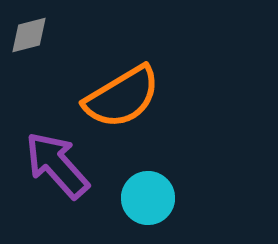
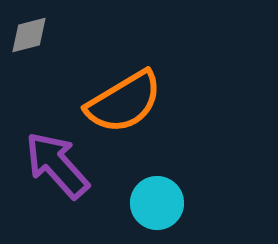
orange semicircle: moved 2 px right, 5 px down
cyan circle: moved 9 px right, 5 px down
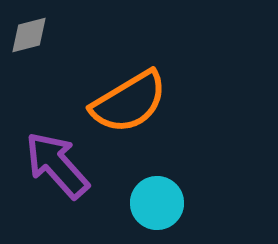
orange semicircle: moved 5 px right
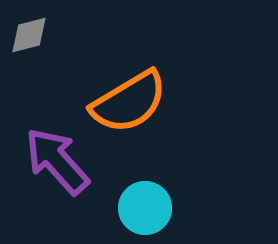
purple arrow: moved 4 px up
cyan circle: moved 12 px left, 5 px down
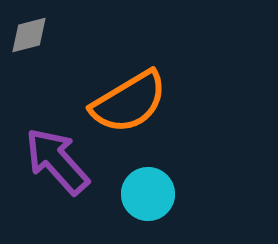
cyan circle: moved 3 px right, 14 px up
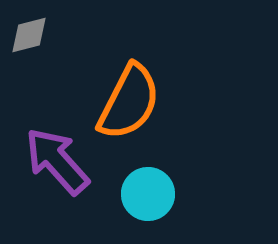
orange semicircle: rotated 32 degrees counterclockwise
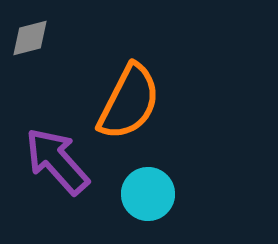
gray diamond: moved 1 px right, 3 px down
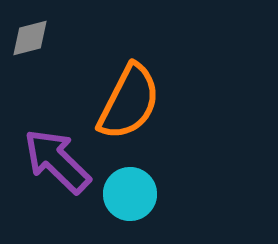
purple arrow: rotated 4 degrees counterclockwise
cyan circle: moved 18 px left
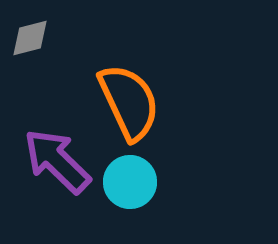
orange semicircle: rotated 52 degrees counterclockwise
cyan circle: moved 12 px up
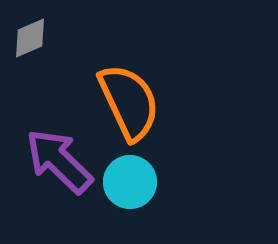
gray diamond: rotated 9 degrees counterclockwise
purple arrow: moved 2 px right
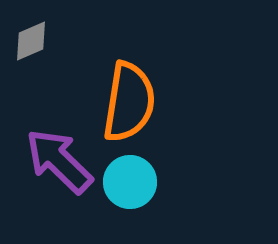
gray diamond: moved 1 px right, 3 px down
orange semicircle: rotated 34 degrees clockwise
